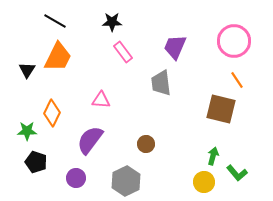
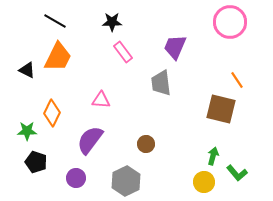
pink circle: moved 4 px left, 19 px up
black triangle: rotated 36 degrees counterclockwise
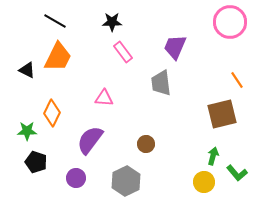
pink triangle: moved 3 px right, 2 px up
brown square: moved 1 px right, 5 px down; rotated 28 degrees counterclockwise
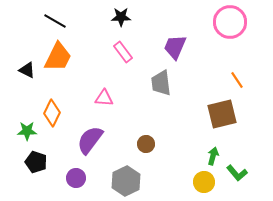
black star: moved 9 px right, 5 px up
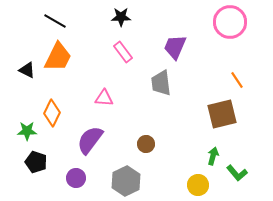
yellow circle: moved 6 px left, 3 px down
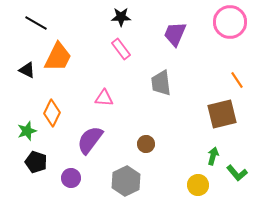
black line: moved 19 px left, 2 px down
purple trapezoid: moved 13 px up
pink rectangle: moved 2 px left, 3 px up
green star: rotated 18 degrees counterclockwise
purple circle: moved 5 px left
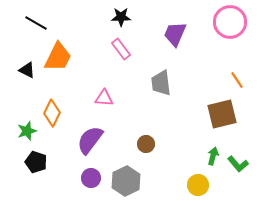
green L-shape: moved 1 px right, 9 px up
purple circle: moved 20 px right
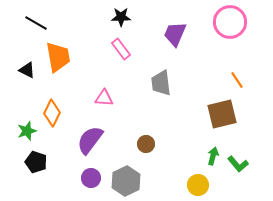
orange trapezoid: rotated 36 degrees counterclockwise
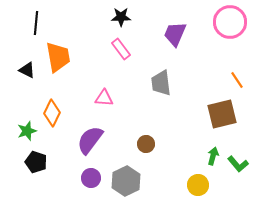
black line: rotated 65 degrees clockwise
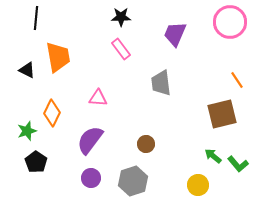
black line: moved 5 px up
pink triangle: moved 6 px left
green arrow: rotated 66 degrees counterclockwise
black pentagon: rotated 15 degrees clockwise
gray hexagon: moved 7 px right; rotated 8 degrees clockwise
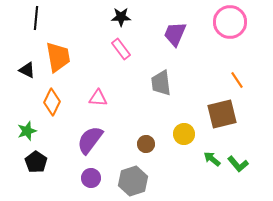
orange diamond: moved 11 px up
green arrow: moved 1 px left, 3 px down
yellow circle: moved 14 px left, 51 px up
